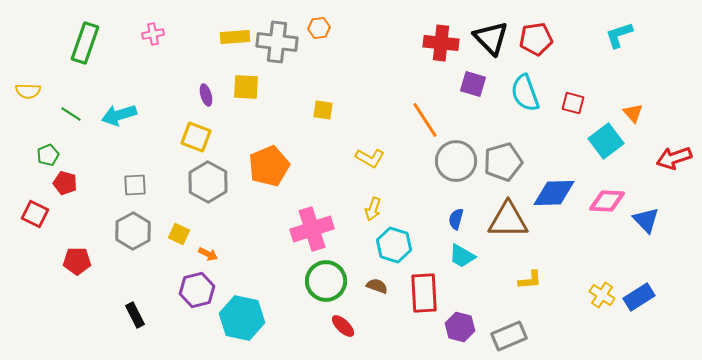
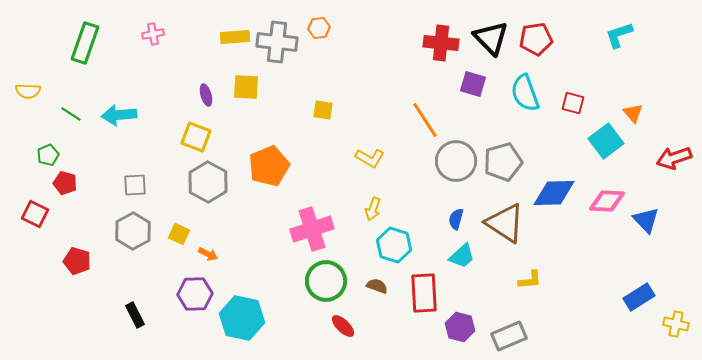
cyan arrow at (119, 115): rotated 12 degrees clockwise
brown triangle at (508, 220): moved 3 px left, 3 px down; rotated 33 degrees clockwise
cyan trapezoid at (462, 256): rotated 72 degrees counterclockwise
red pentagon at (77, 261): rotated 16 degrees clockwise
purple hexagon at (197, 290): moved 2 px left, 4 px down; rotated 12 degrees clockwise
yellow cross at (602, 295): moved 74 px right, 29 px down; rotated 20 degrees counterclockwise
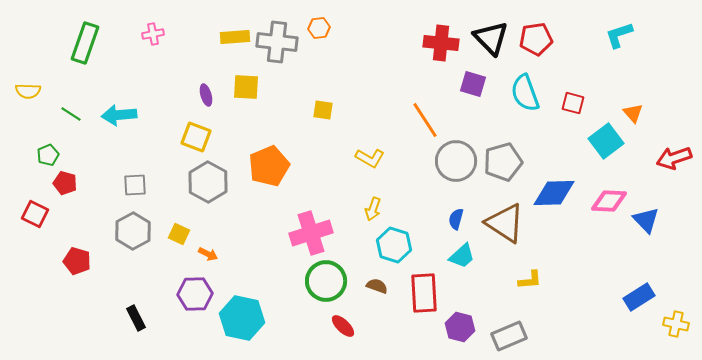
pink diamond at (607, 201): moved 2 px right
pink cross at (312, 229): moved 1 px left, 4 px down
black rectangle at (135, 315): moved 1 px right, 3 px down
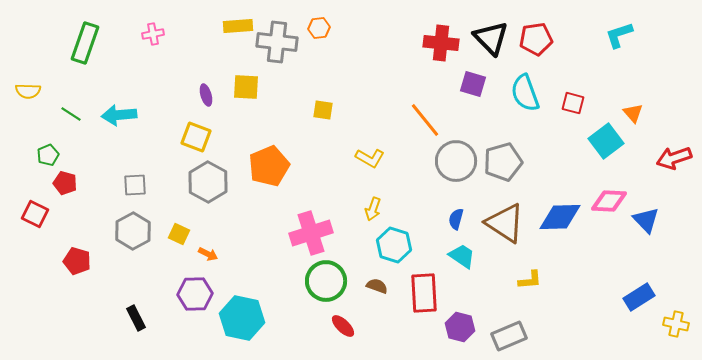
yellow rectangle at (235, 37): moved 3 px right, 11 px up
orange line at (425, 120): rotated 6 degrees counterclockwise
blue diamond at (554, 193): moved 6 px right, 24 px down
cyan trapezoid at (462, 256): rotated 104 degrees counterclockwise
